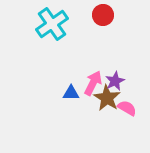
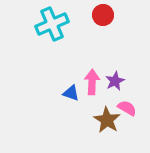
cyan cross: rotated 12 degrees clockwise
pink arrow: moved 1 px left, 1 px up; rotated 25 degrees counterclockwise
blue triangle: rotated 18 degrees clockwise
brown star: moved 22 px down
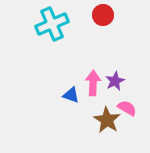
pink arrow: moved 1 px right, 1 px down
blue triangle: moved 2 px down
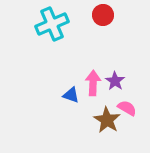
purple star: rotated 12 degrees counterclockwise
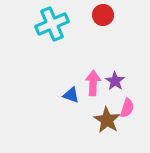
pink semicircle: rotated 78 degrees clockwise
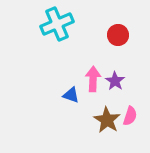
red circle: moved 15 px right, 20 px down
cyan cross: moved 5 px right
pink arrow: moved 4 px up
pink semicircle: moved 3 px right, 8 px down
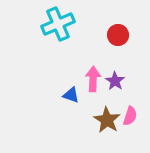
cyan cross: moved 1 px right
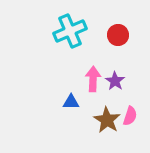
cyan cross: moved 12 px right, 7 px down
blue triangle: moved 7 px down; rotated 18 degrees counterclockwise
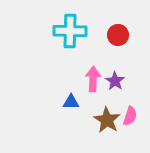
cyan cross: rotated 24 degrees clockwise
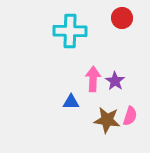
red circle: moved 4 px right, 17 px up
brown star: rotated 24 degrees counterclockwise
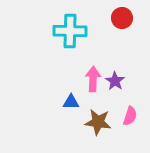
brown star: moved 9 px left, 2 px down
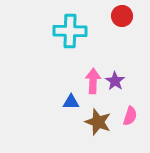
red circle: moved 2 px up
pink arrow: moved 2 px down
brown star: rotated 12 degrees clockwise
